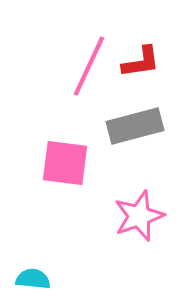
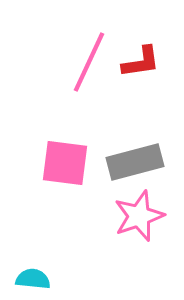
pink line: moved 4 px up
gray rectangle: moved 36 px down
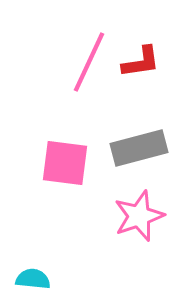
gray rectangle: moved 4 px right, 14 px up
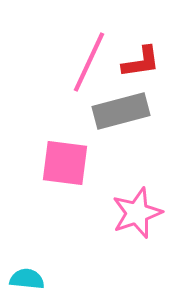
gray rectangle: moved 18 px left, 37 px up
pink star: moved 2 px left, 3 px up
cyan semicircle: moved 6 px left
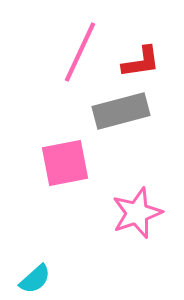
pink line: moved 9 px left, 10 px up
pink square: rotated 18 degrees counterclockwise
cyan semicircle: moved 8 px right; rotated 132 degrees clockwise
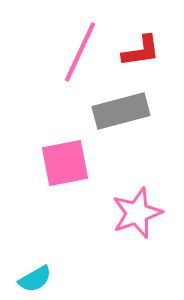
red L-shape: moved 11 px up
cyan semicircle: rotated 12 degrees clockwise
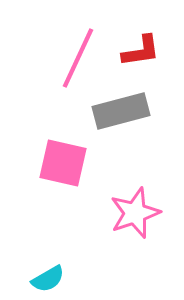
pink line: moved 2 px left, 6 px down
pink square: moved 2 px left; rotated 24 degrees clockwise
pink star: moved 2 px left
cyan semicircle: moved 13 px right
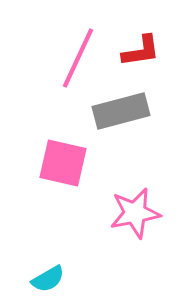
pink star: rotated 9 degrees clockwise
